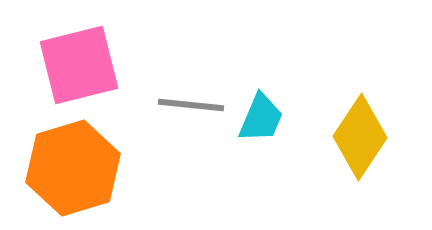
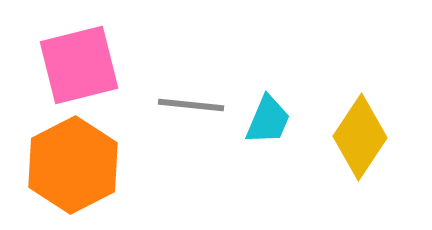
cyan trapezoid: moved 7 px right, 2 px down
orange hexagon: moved 3 px up; rotated 10 degrees counterclockwise
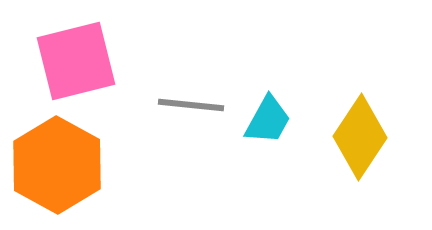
pink square: moved 3 px left, 4 px up
cyan trapezoid: rotated 6 degrees clockwise
orange hexagon: moved 16 px left; rotated 4 degrees counterclockwise
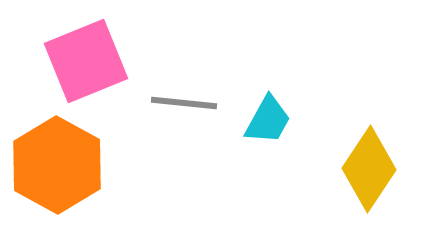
pink square: moved 10 px right; rotated 8 degrees counterclockwise
gray line: moved 7 px left, 2 px up
yellow diamond: moved 9 px right, 32 px down
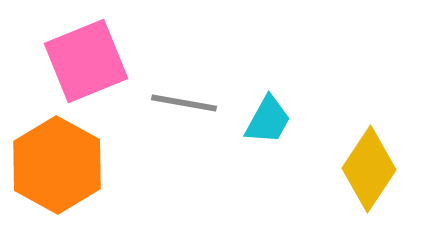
gray line: rotated 4 degrees clockwise
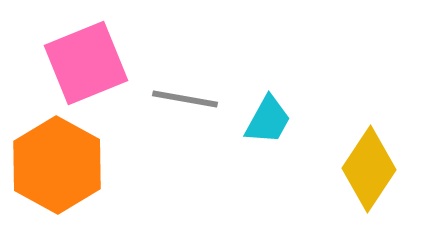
pink square: moved 2 px down
gray line: moved 1 px right, 4 px up
